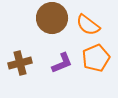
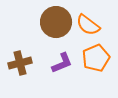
brown circle: moved 4 px right, 4 px down
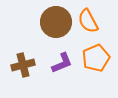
orange semicircle: moved 4 px up; rotated 25 degrees clockwise
brown cross: moved 3 px right, 2 px down
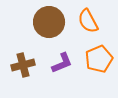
brown circle: moved 7 px left
orange pentagon: moved 3 px right, 1 px down
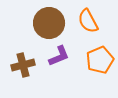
brown circle: moved 1 px down
orange pentagon: moved 1 px right, 1 px down
purple L-shape: moved 3 px left, 7 px up
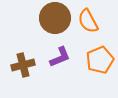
brown circle: moved 6 px right, 5 px up
purple L-shape: moved 1 px right, 1 px down
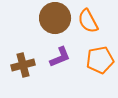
orange pentagon: rotated 12 degrees clockwise
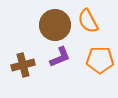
brown circle: moved 7 px down
orange pentagon: rotated 12 degrees clockwise
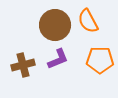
purple L-shape: moved 2 px left, 2 px down
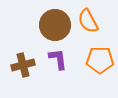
purple L-shape: rotated 75 degrees counterclockwise
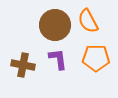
orange pentagon: moved 4 px left, 2 px up
brown cross: rotated 25 degrees clockwise
